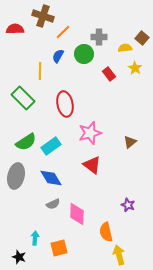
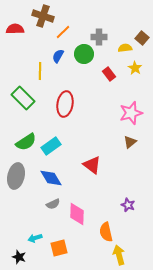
red ellipse: rotated 20 degrees clockwise
pink star: moved 41 px right, 20 px up
cyan arrow: rotated 112 degrees counterclockwise
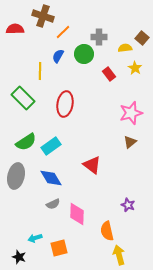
orange semicircle: moved 1 px right, 1 px up
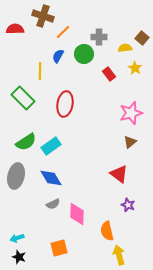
red triangle: moved 27 px right, 9 px down
cyan arrow: moved 18 px left
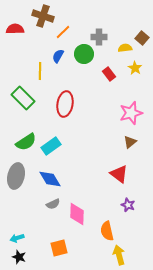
blue diamond: moved 1 px left, 1 px down
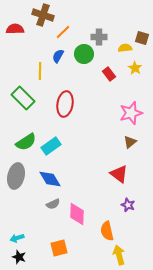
brown cross: moved 1 px up
brown square: rotated 24 degrees counterclockwise
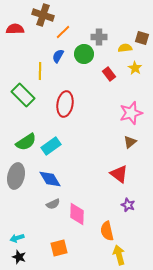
green rectangle: moved 3 px up
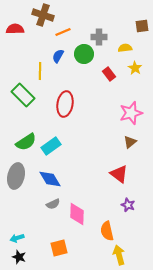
orange line: rotated 21 degrees clockwise
brown square: moved 12 px up; rotated 24 degrees counterclockwise
